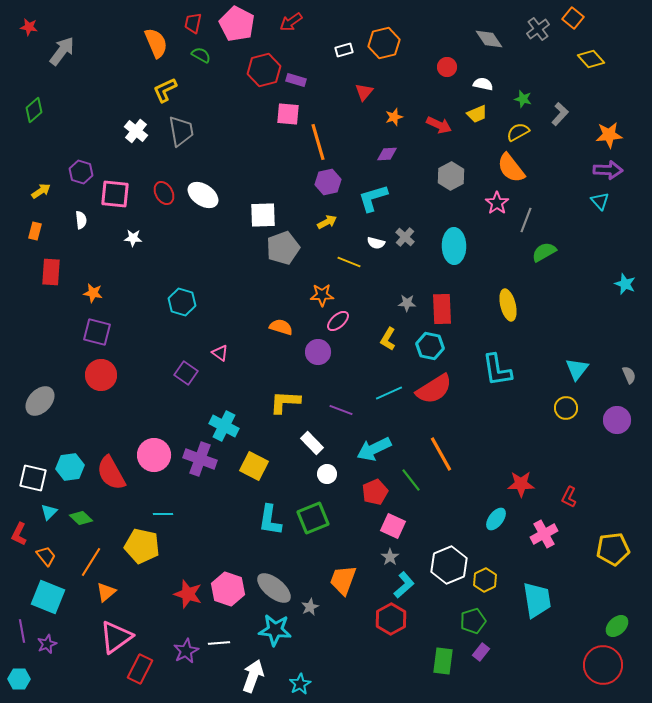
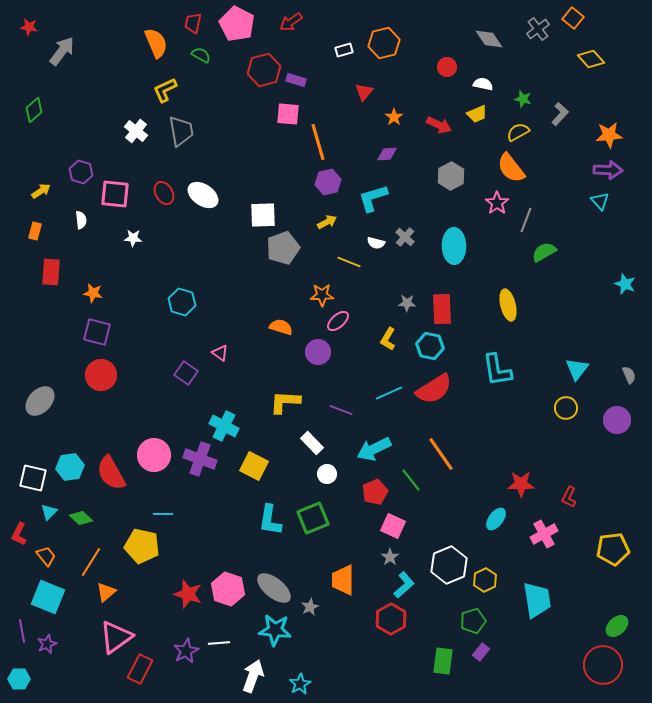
orange star at (394, 117): rotated 18 degrees counterclockwise
orange line at (441, 454): rotated 6 degrees counterclockwise
orange trapezoid at (343, 580): rotated 20 degrees counterclockwise
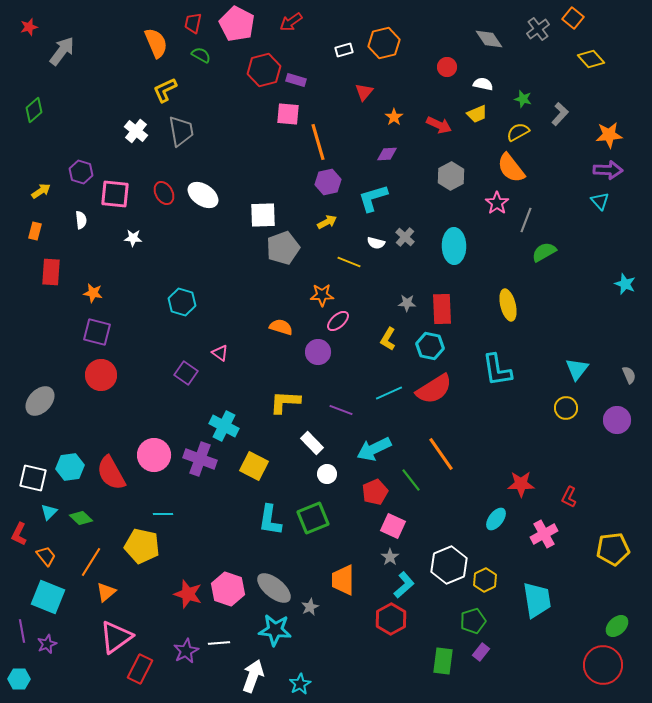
red star at (29, 27): rotated 24 degrees counterclockwise
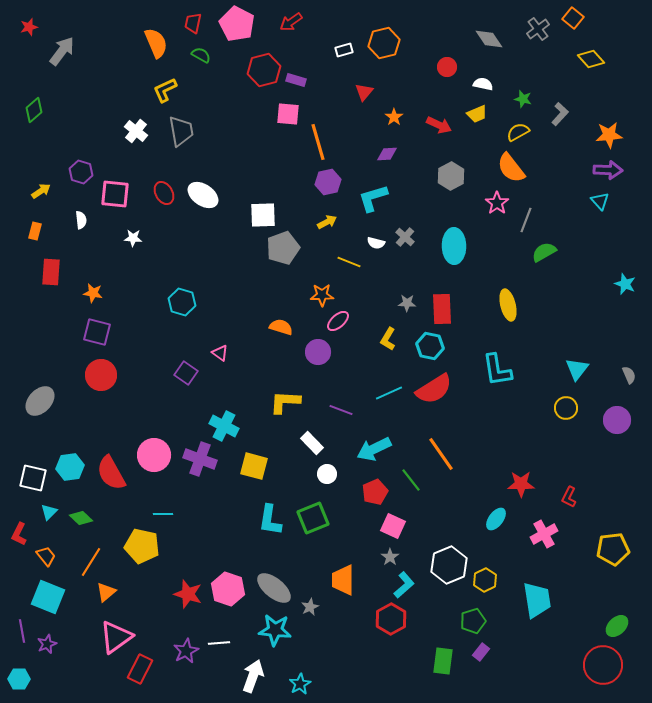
yellow square at (254, 466): rotated 12 degrees counterclockwise
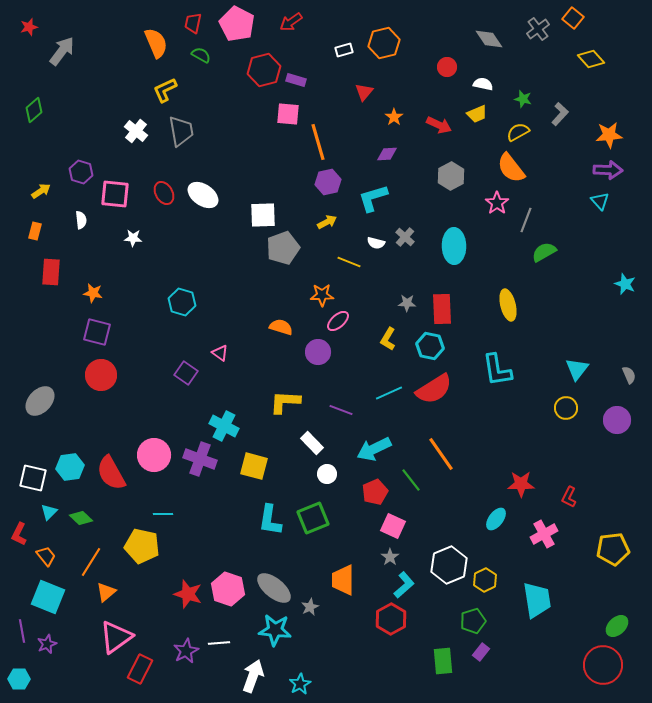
green rectangle at (443, 661): rotated 12 degrees counterclockwise
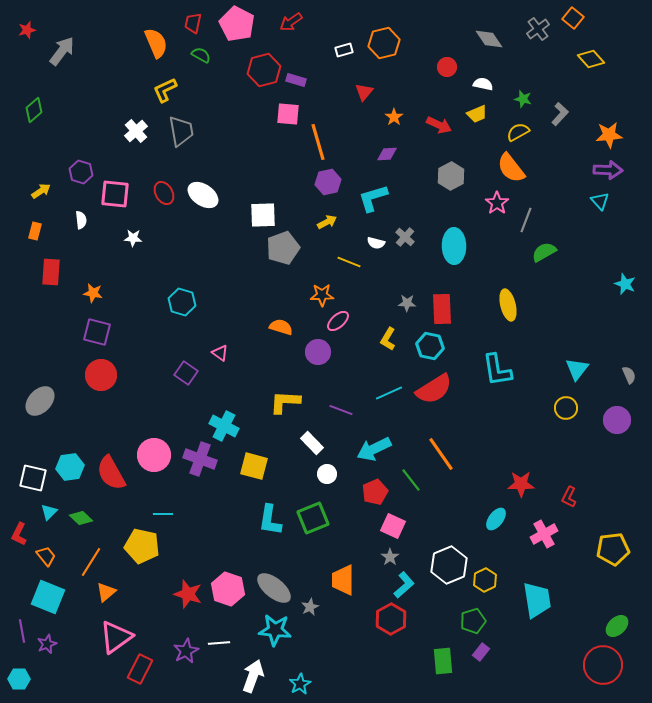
red star at (29, 27): moved 2 px left, 3 px down
white cross at (136, 131): rotated 10 degrees clockwise
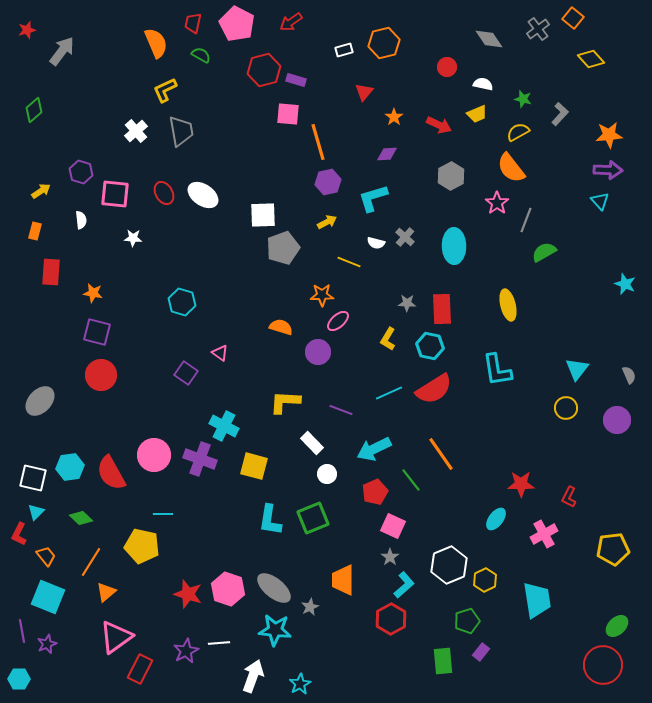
cyan triangle at (49, 512): moved 13 px left
green pentagon at (473, 621): moved 6 px left
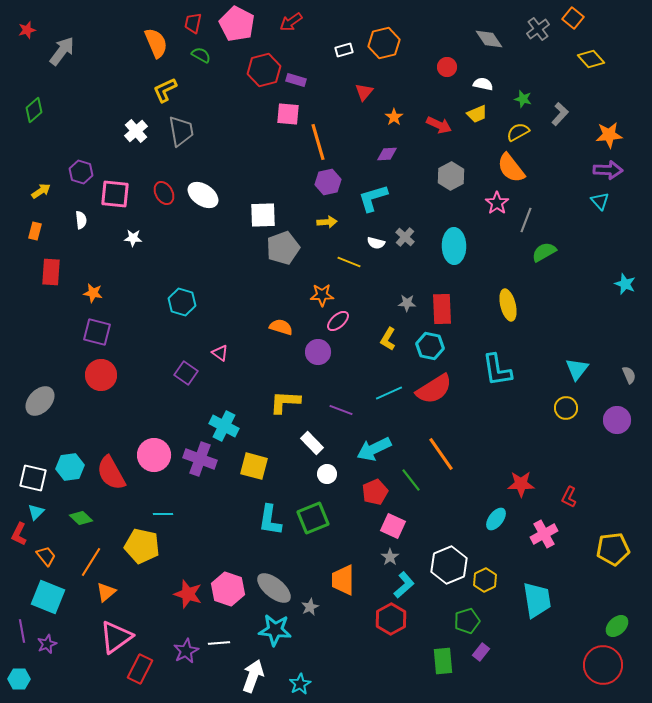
yellow arrow at (327, 222): rotated 24 degrees clockwise
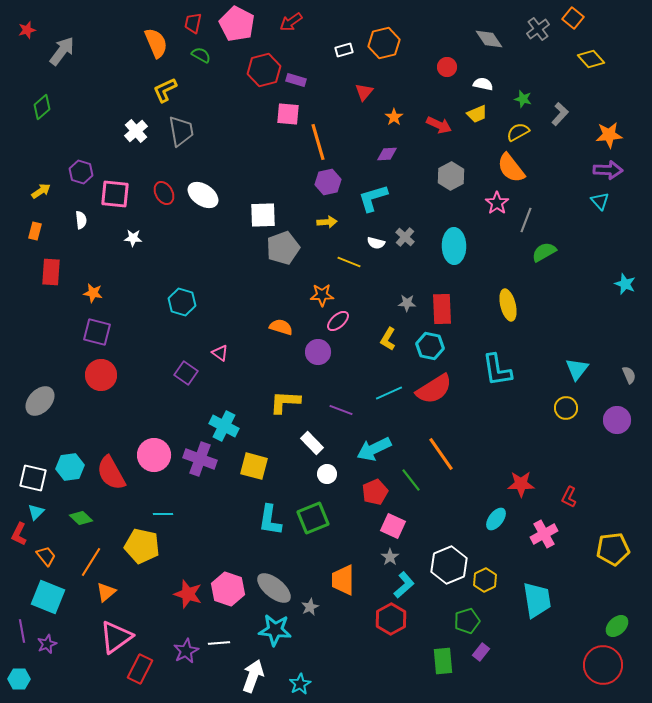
green diamond at (34, 110): moved 8 px right, 3 px up
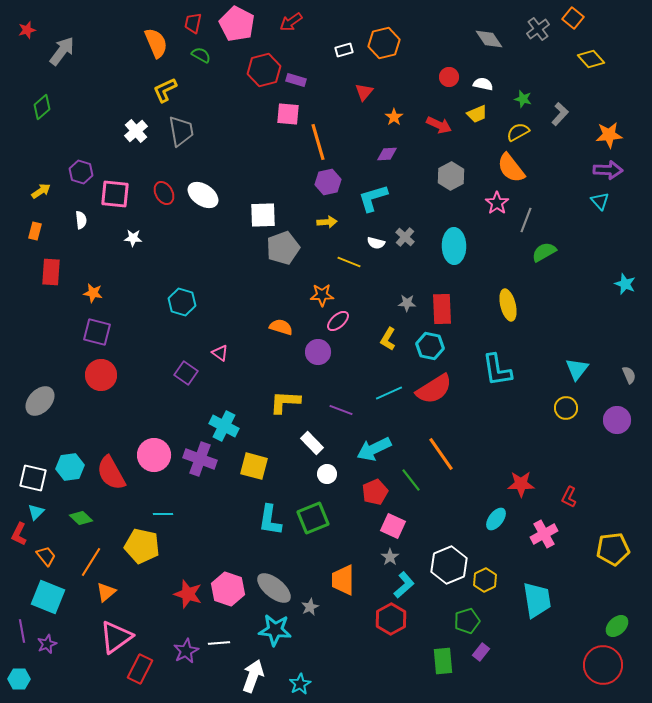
red circle at (447, 67): moved 2 px right, 10 px down
